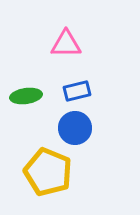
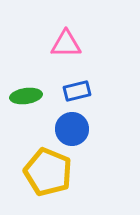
blue circle: moved 3 px left, 1 px down
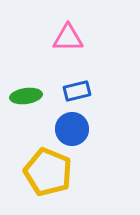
pink triangle: moved 2 px right, 6 px up
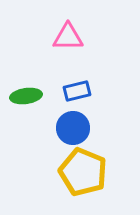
pink triangle: moved 1 px up
blue circle: moved 1 px right, 1 px up
yellow pentagon: moved 35 px right
